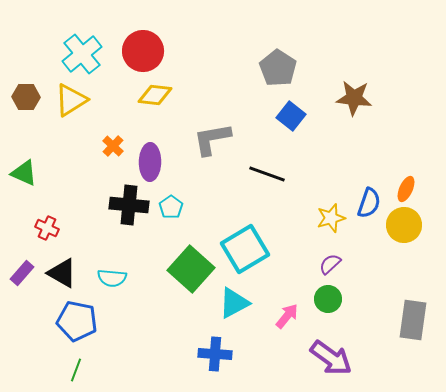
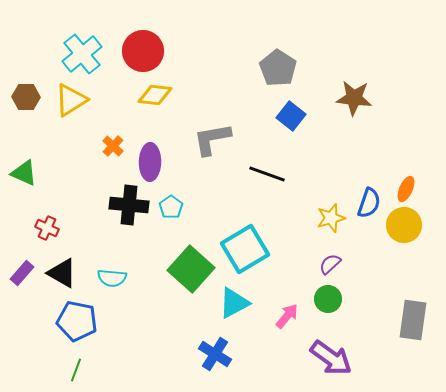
blue cross: rotated 28 degrees clockwise
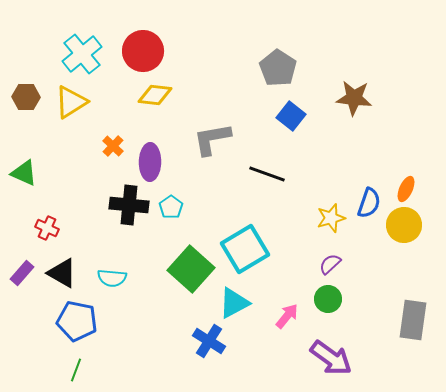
yellow triangle: moved 2 px down
blue cross: moved 6 px left, 13 px up
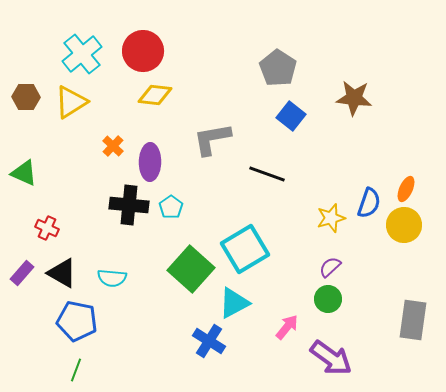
purple semicircle: moved 3 px down
pink arrow: moved 11 px down
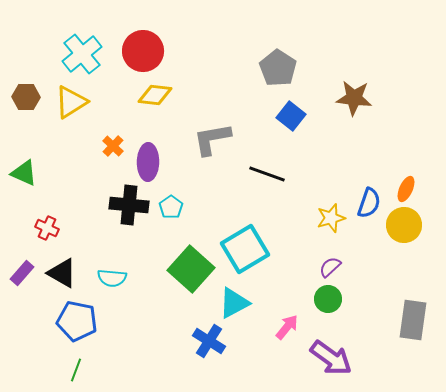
purple ellipse: moved 2 px left
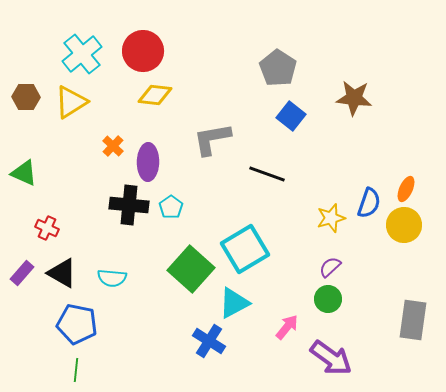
blue pentagon: moved 3 px down
green line: rotated 15 degrees counterclockwise
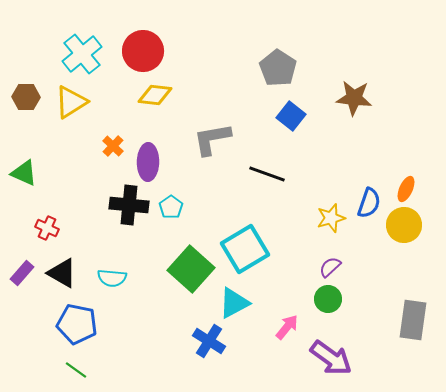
green line: rotated 60 degrees counterclockwise
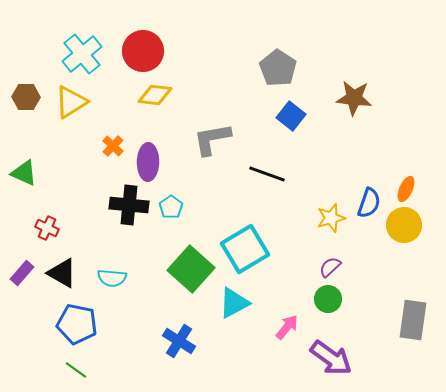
blue cross: moved 30 px left
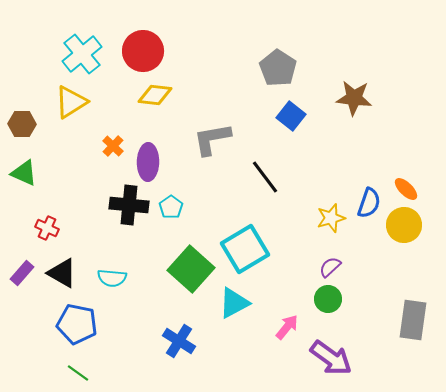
brown hexagon: moved 4 px left, 27 px down
black line: moved 2 px left, 3 px down; rotated 33 degrees clockwise
orange ellipse: rotated 70 degrees counterclockwise
green line: moved 2 px right, 3 px down
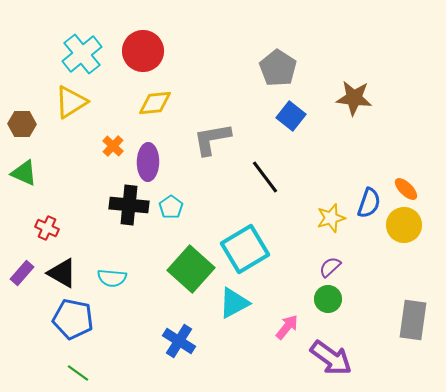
yellow diamond: moved 8 px down; rotated 12 degrees counterclockwise
blue pentagon: moved 4 px left, 5 px up
